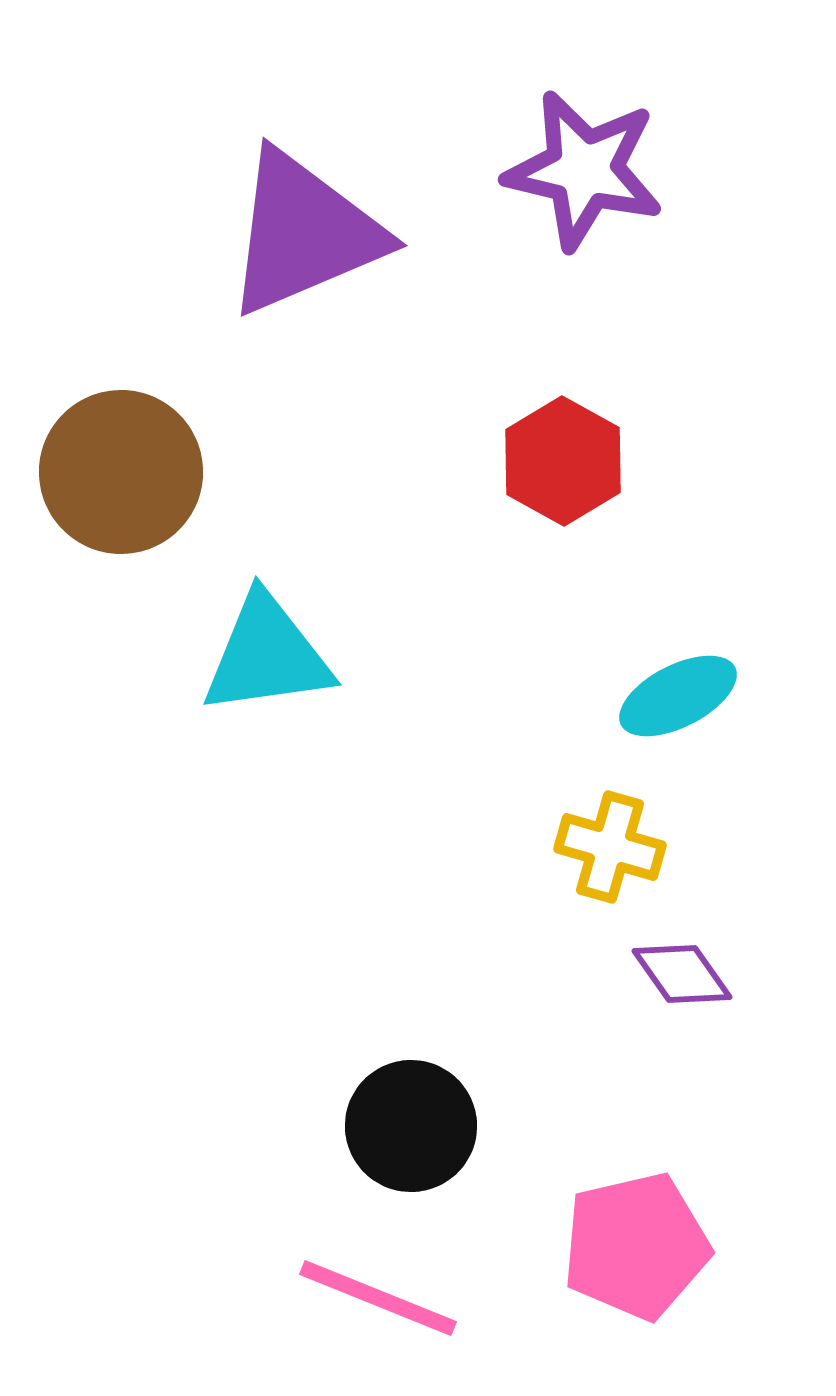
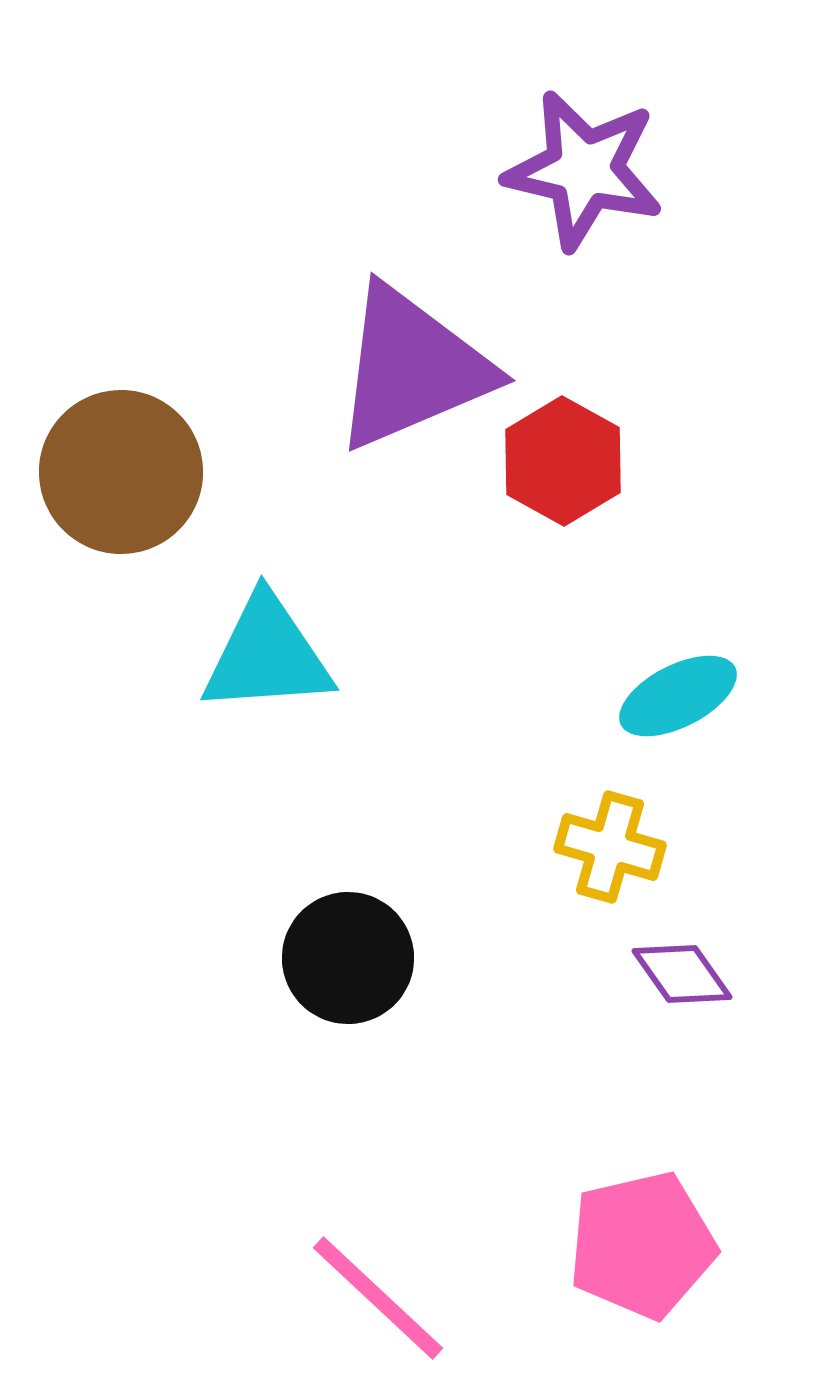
purple triangle: moved 108 px right, 135 px down
cyan triangle: rotated 4 degrees clockwise
black circle: moved 63 px left, 168 px up
pink pentagon: moved 6 px right, 1 px up
pink line: rotated 21 degrees clockwise
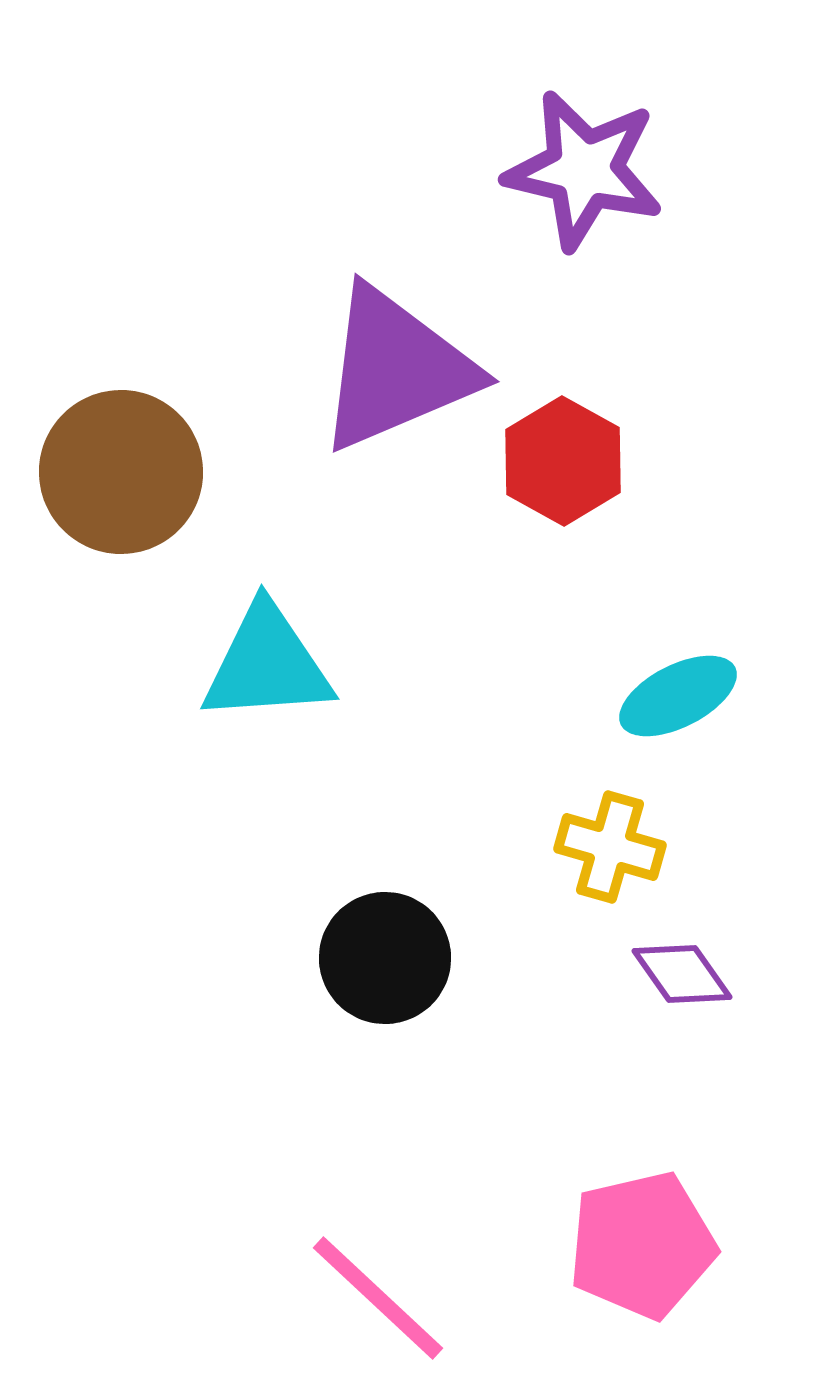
purple triangle: moved 16 px left, 1 px down
cyan triangle: moved 9 px down
black circle: moved 37 px right
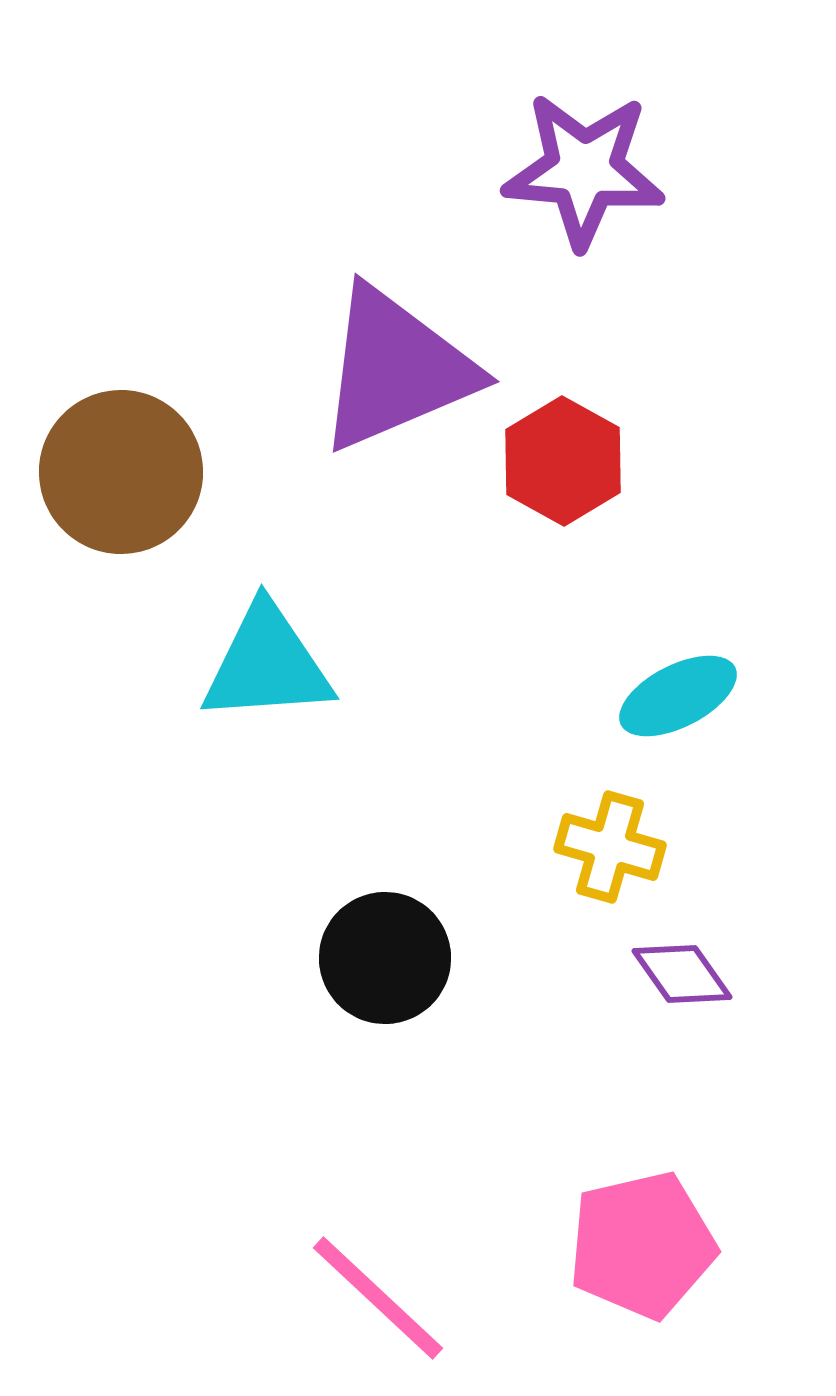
purple star: rotated 8 degrees counterclockwise
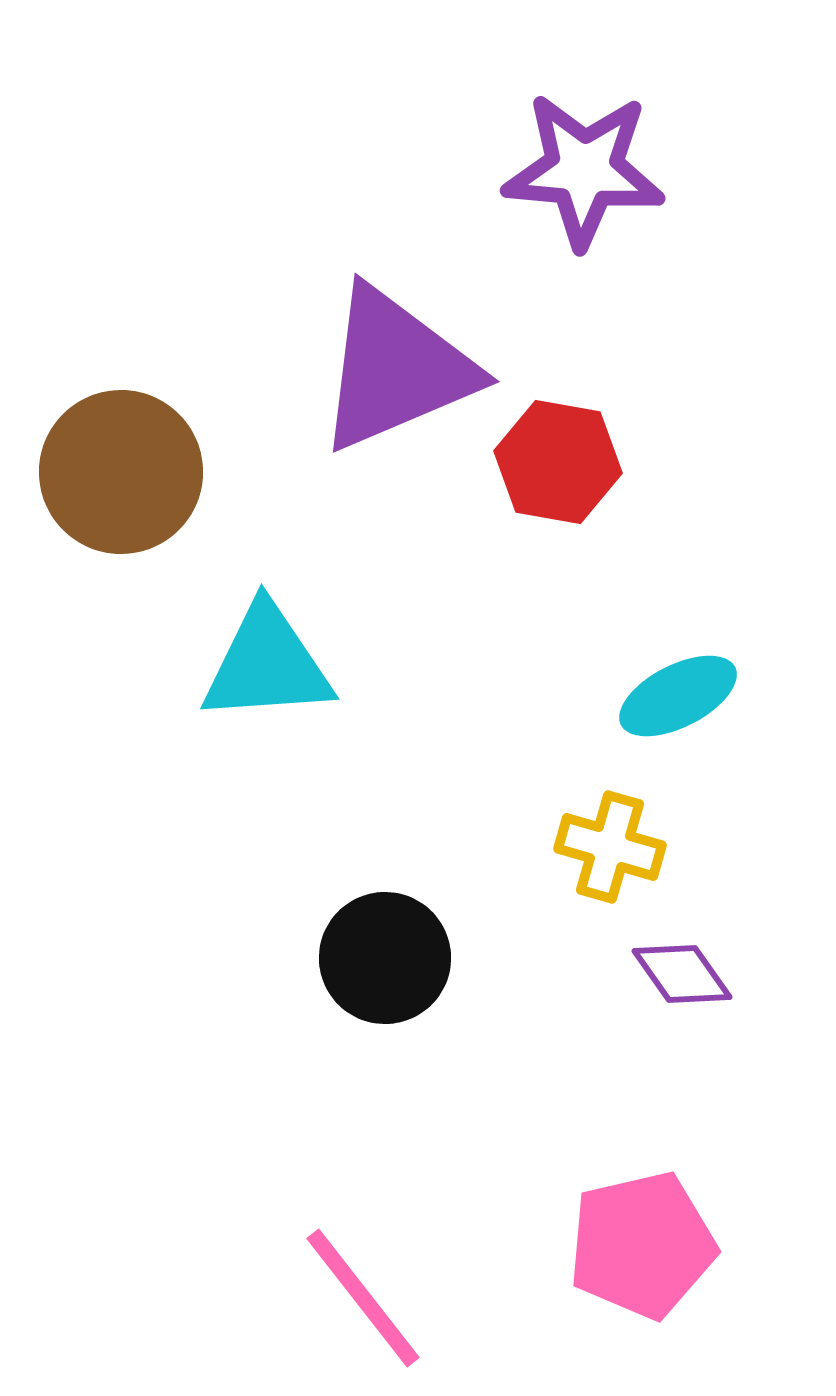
red hexagon: moved 5 px left, 1 px down; rotated 19 degrees counterclockwise
pink line: moved 15 px left; rotated 9 degrees clockwise
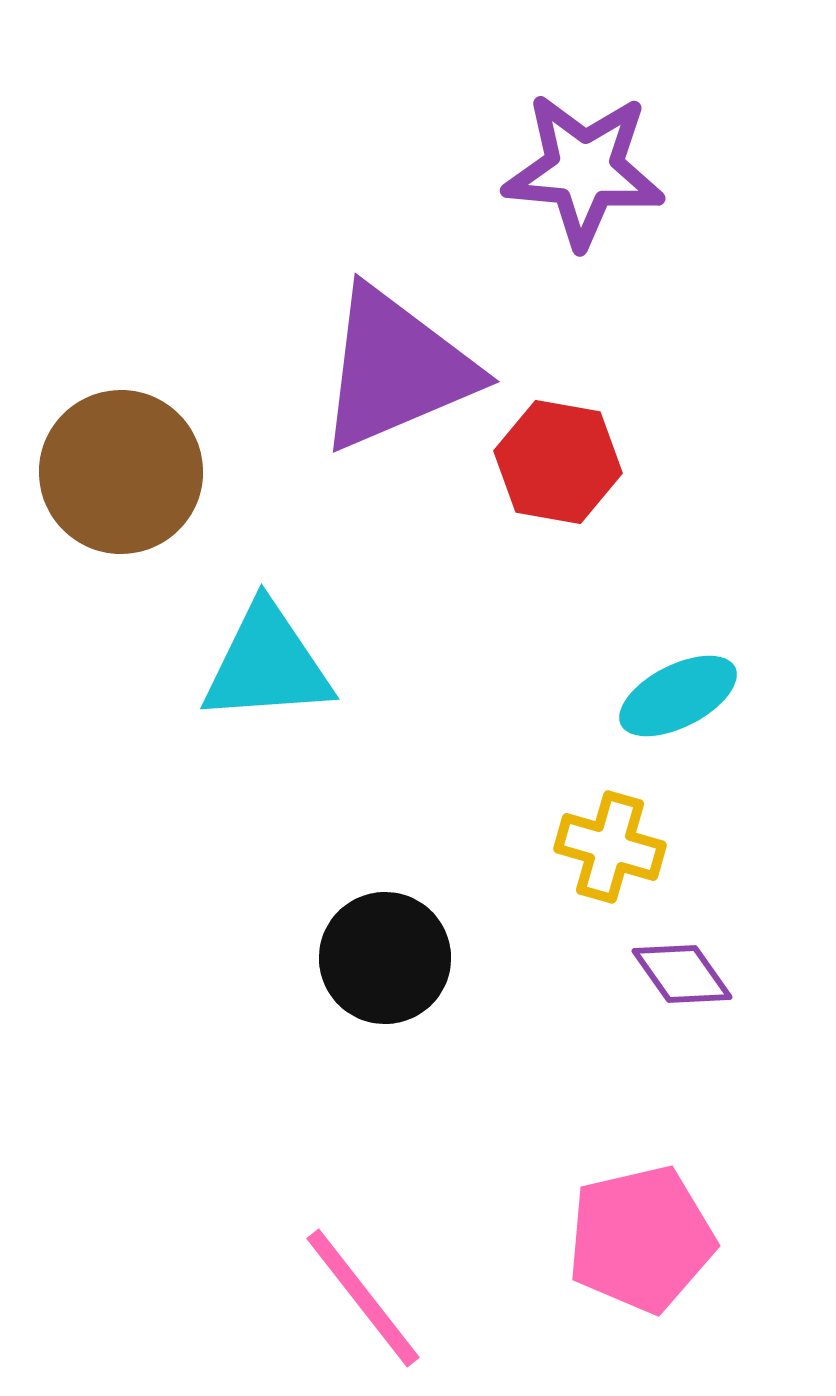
pink pentagon: moved 1 px left, 6 px up
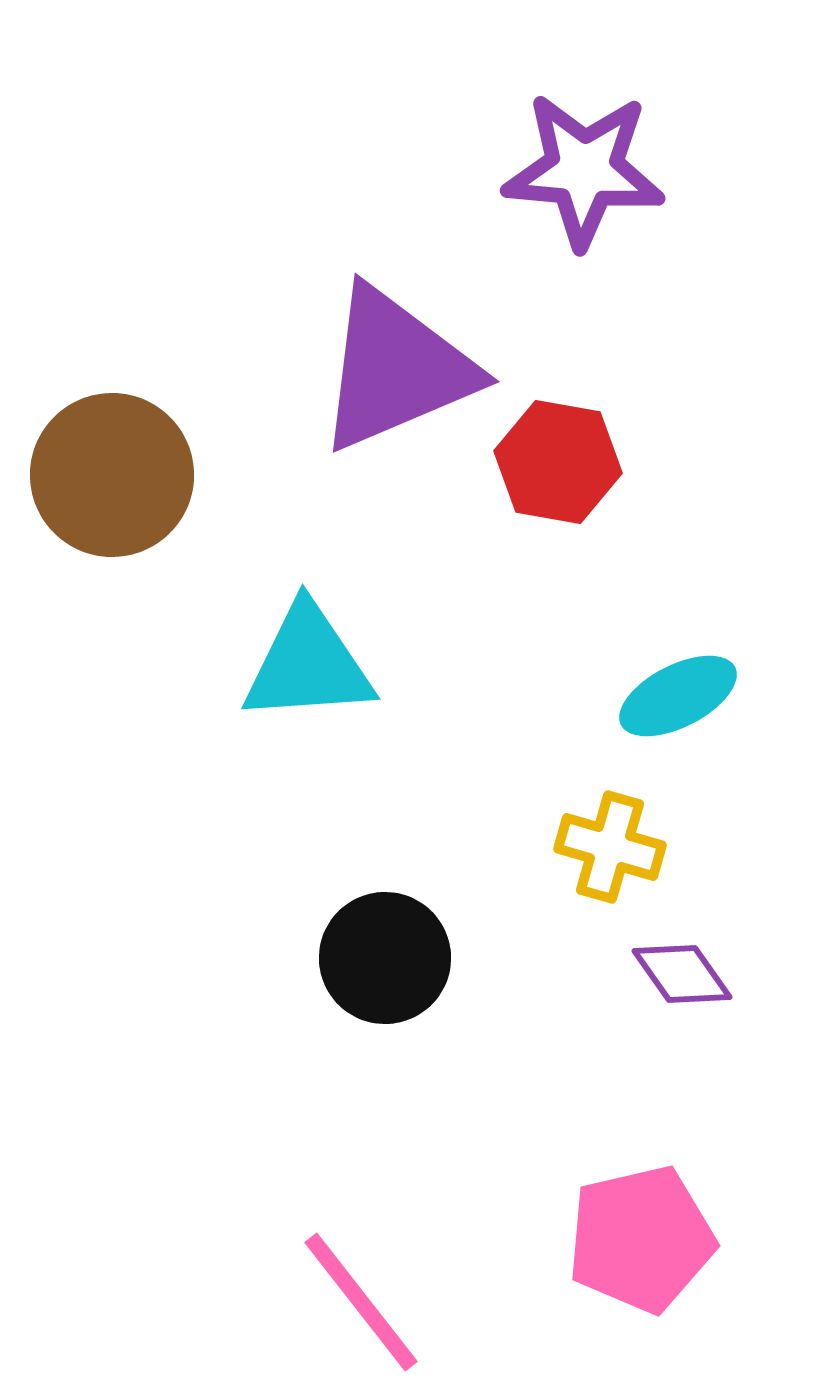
brown circle: moved 9 px left, 3 px down
cyan triangle: moved 41 px right
pink line: moved 2 px left, 4 px down
